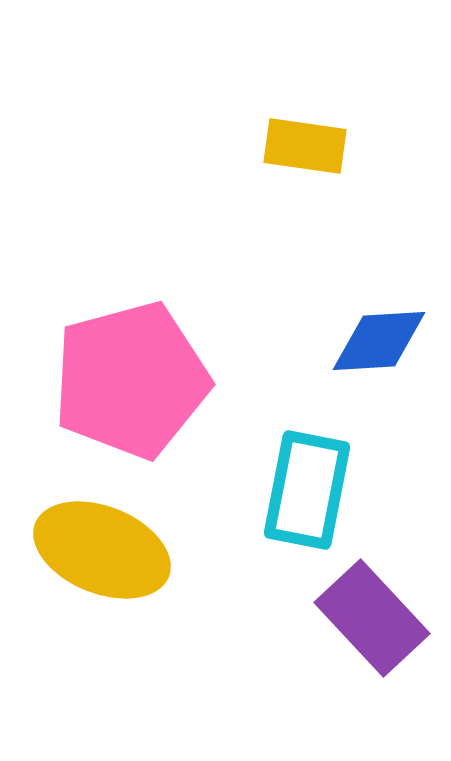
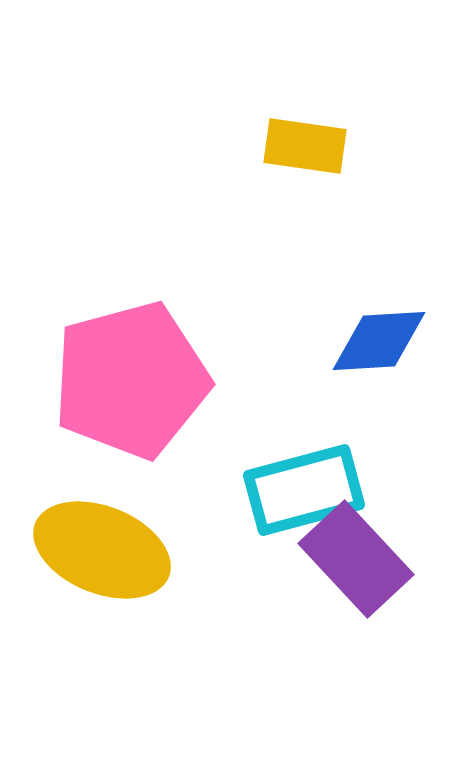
cyan rectangle: moved 3 px left; rotated 64 degrees clockwise
purple rectangle: moved 16 px left, 59 px up
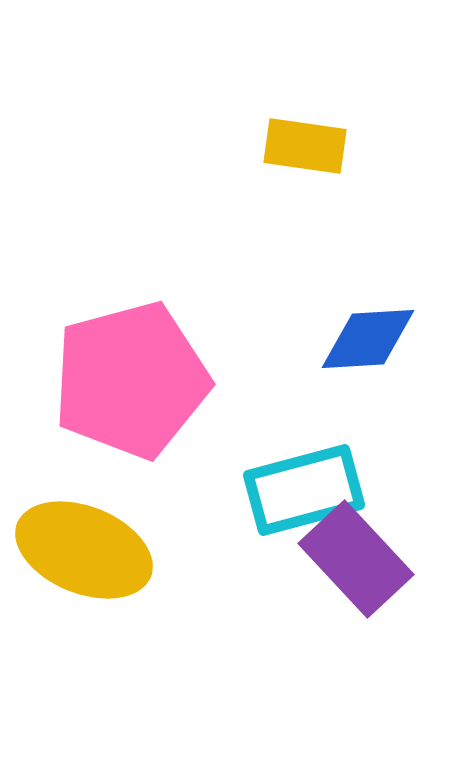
blue diamond: moved 11 px left, 2 px up
yellow ellipse: moved 18 px left
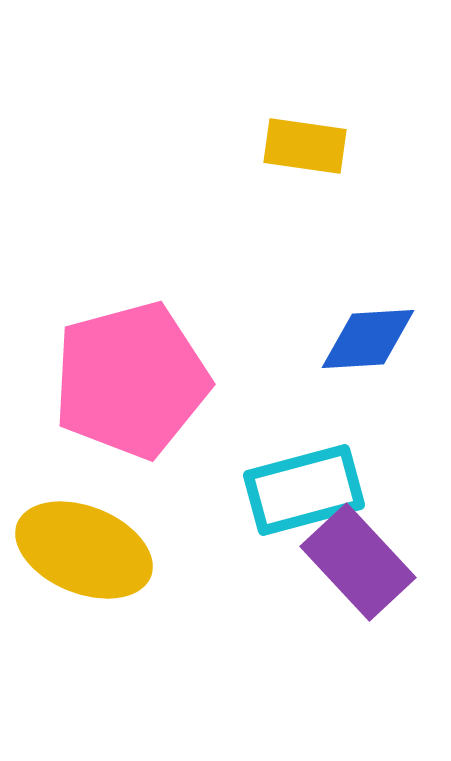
purple rectangle: moved 2 px right, 3 px down
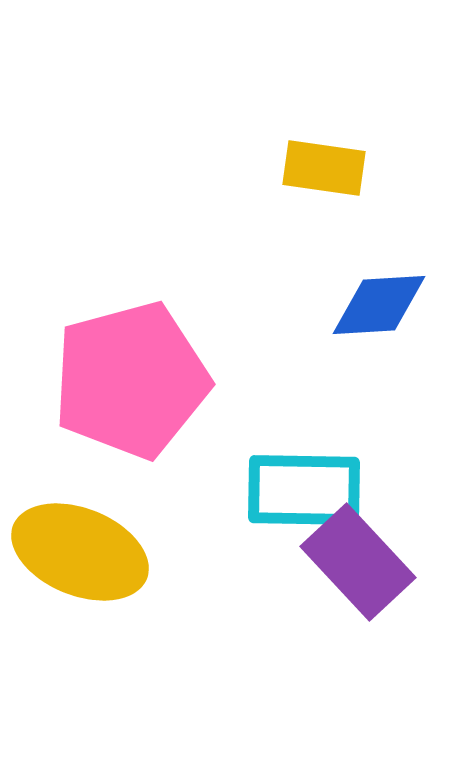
yellow rectangle: moved 19 px right, 22 px down
blue diamond: moved 11 px right, 34 px up
cyan rectangle: rotated 16 degrees clockwise
yellow ellipse: moved 4 px left, 2 px down
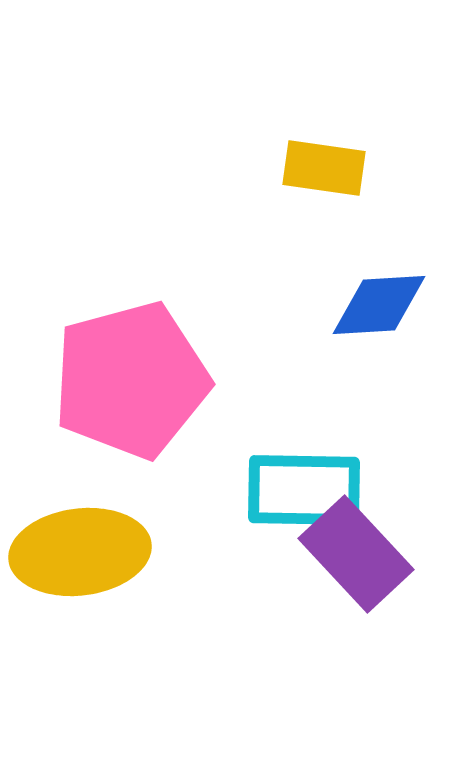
yellow ellipse: rotated 29 degrees counterclockwise
purple rectangle: moved 2 px left, 8 px up
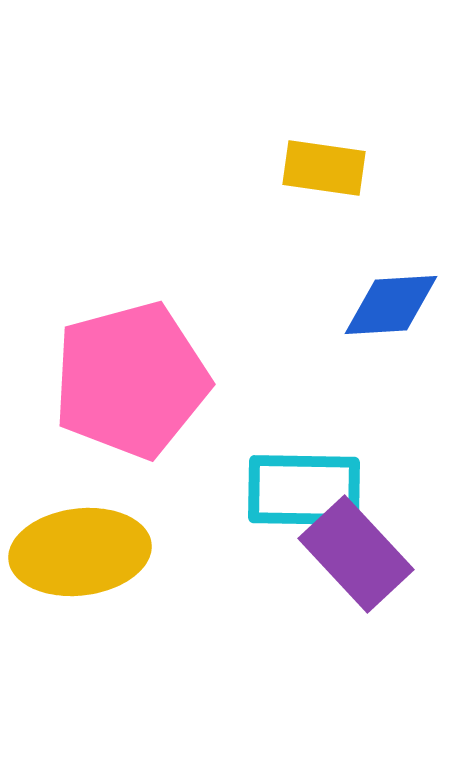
blue diamond: moved 12 px right
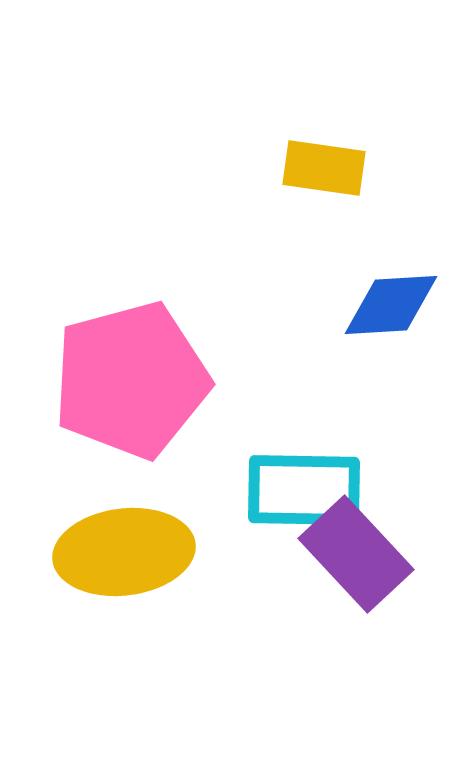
yellow ellipse: moved 44 px right
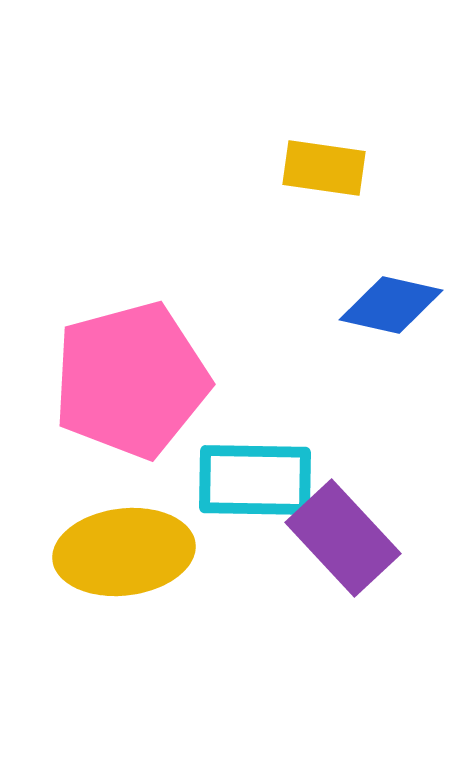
blue diamond: rotated 16 degrees clockwise
cyan rectangle: moved 49 px left, 10 px up
purple rectangle: moved 13 px left, 16 px up
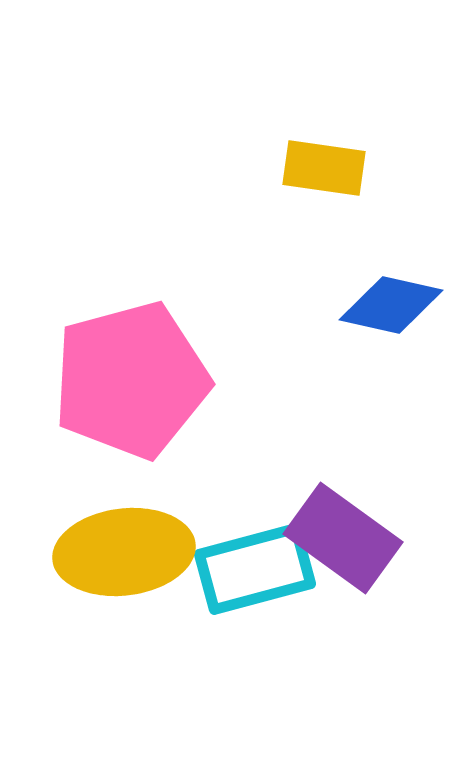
cyan rectangle: moved 89 px down; rotated 16 degrees counterclockwise
purple rectangle: rotated 11 degrees counterclockwise
